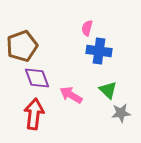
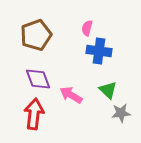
brown pentagon: moved 14 px right, 11 px up
purple diamond: moved 1 px right, 1 px down
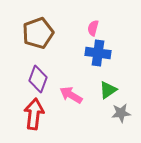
pink semicircle: moved 6 px right
brown pentagon: moved 2 px right, 2 px up
blue cross: moved 1 px left, 2 px down
purple diamond: rotated 40 degrees clockwise
green triangle: rotated 42 degrees clockwise
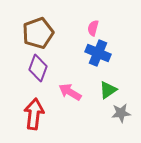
blue cross: rotated 15 degrees clockwise
purple diamond: moved 11 px up
pink arrow: moved 1 px left, 3 px up
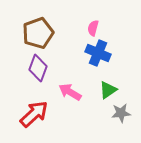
red arrow: rotated 40 degrees clockwise
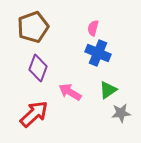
brown pentagon: moved 5 px left, 6 px up
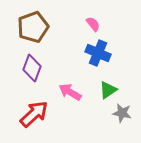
pink semicircle: moved 4 px up; rotated 126 degrees clockwise
purple diamond: moved 6 px left
gray star: moved 1 px right; rotated 18 degrees clockwise
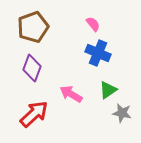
pink arrow: moved 1 px right, 2 px down
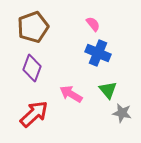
green triangle: rotated 36 degrees counterclockwise
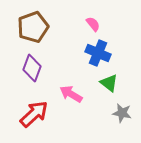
green triangle: moved 1 px right, 7 px up; rotated 12 degrees counterclockwise
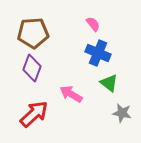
brown pentagon: moved 6 px down; rotated 16 degrees clockwise
